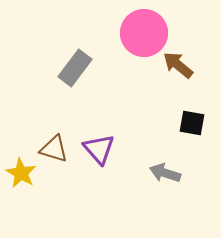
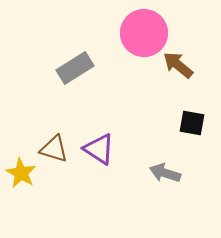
gray rectangle: rotated 21 degrees clockwise
purple triangle: rotated 16 degrees counterclockwise
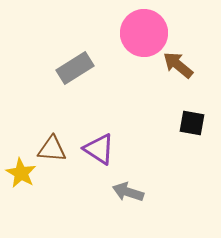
brown triangle: moved 2 px left; rotated 12 degrees counterclockwise
gray arrow: moved 37 px left, 19 px down
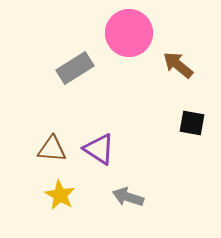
pink circle: moved 15 px left
yellow star: moved 39 px right, 22 px down
gray arrow: moved 5 px down
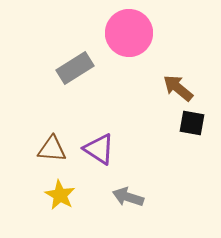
brown arrow: moved 23 px down
